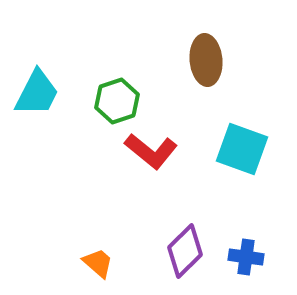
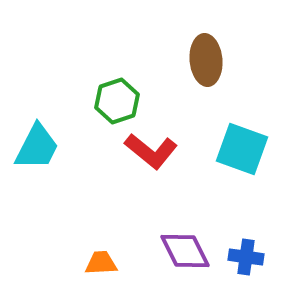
cyan trapezoid: moved 54 px down
purple diamond: rotated 72 degrees counterclockwise
orange trapezoid: moved 3 px right; rotated 44 degrees counterclockwise
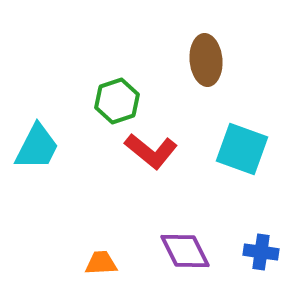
blue cross: moved 15 px right, 5 px up
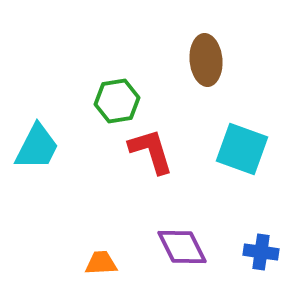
green hexagon: rotated 9 degrees clockwise
red L-shape: rotated 146 degrees counterclockwise
purple diamond: moved 3 px left, 4 px up
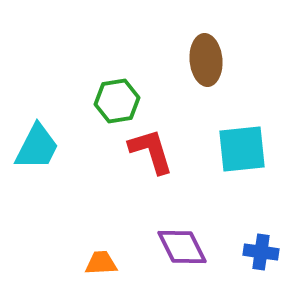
cyan square: rotated 26 degrees counterclockwise
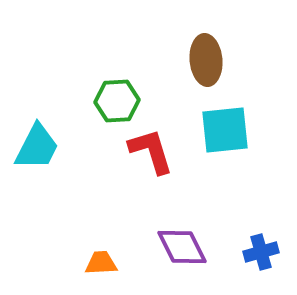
green hexagon: rotated 6 degrees clockwise
cyan square: moved 17 px left, 19 px up
blue cross: rotated 24 degrees counterclockwise
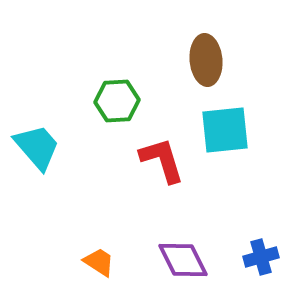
cyan trapezoid: rotated 68 degrees counterclockwise
red L-shape: moved 11 px right, 9 px down
purple diamond: moved 1 px right, 13 px down
blue cross: moved 5 px down
orange trapezoid: moved 2 px left, 1 px up; rotated 36 degrees clockwise
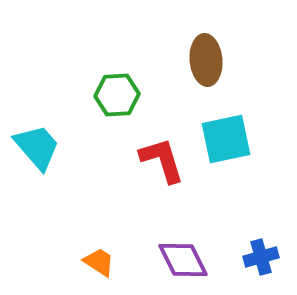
green hexagon: moved 6 px up
cyan square: moved 1 px right, 9 px down; rotated 6 degrees counterclockwise
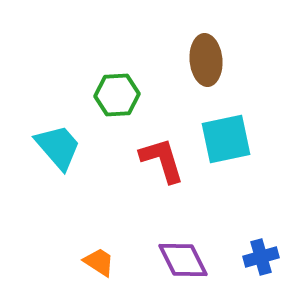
cyan trapezoid: moved 21 px right
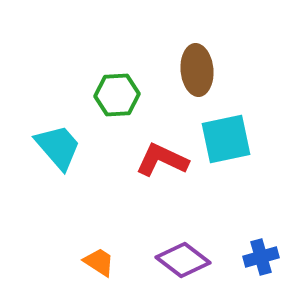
brown ellipse: moved 9 px left, 10 px down
red L-shape: rotated 48 degrees counterclockwise
purple diamond: rotated 26 degrees counterclockwise
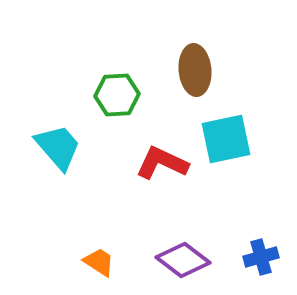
brown ellipse: moved 2 px left
red L-shape: moved 3 px down
